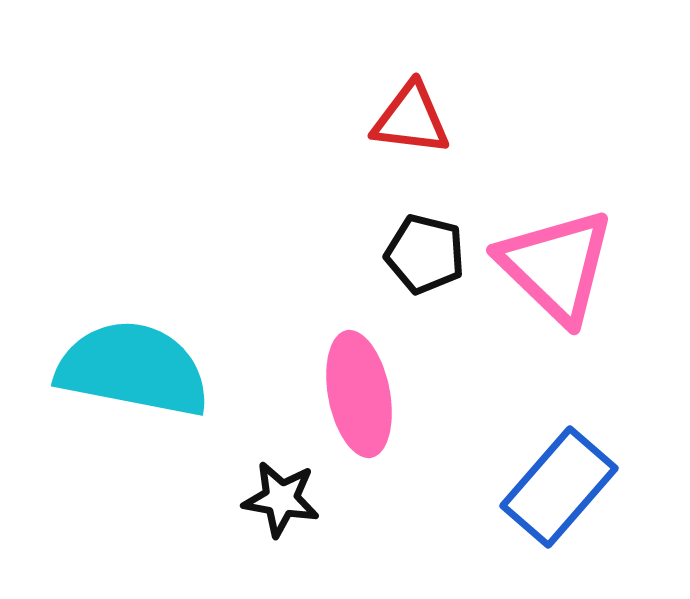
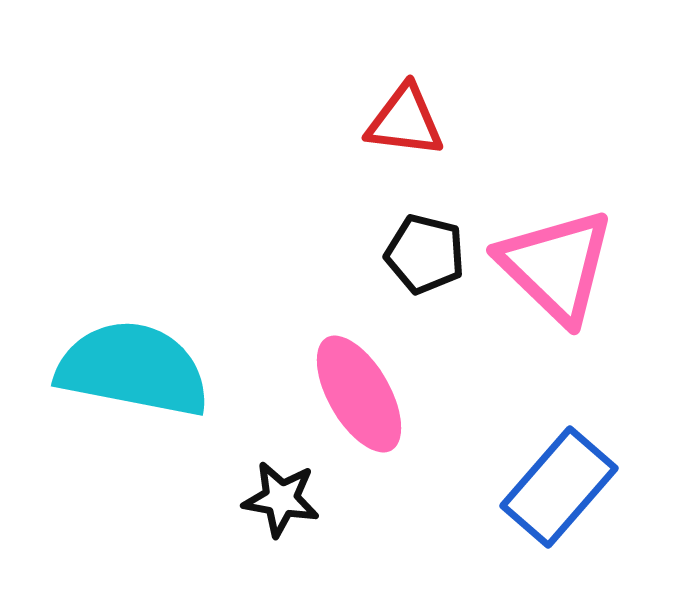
red triangle: moved 6 px left, 2 px down
pink ellipse: rotated 19 degrees counterclockwise
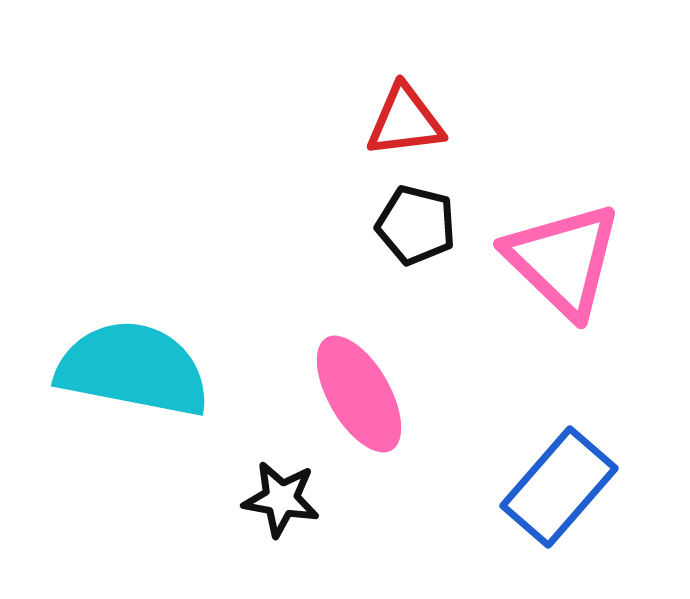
red triangle: rotated 14 degrees counterclockwise
black pentagon: moved 9 px left, 29 px up
pink triangle: moved 7 px right, 6 px up
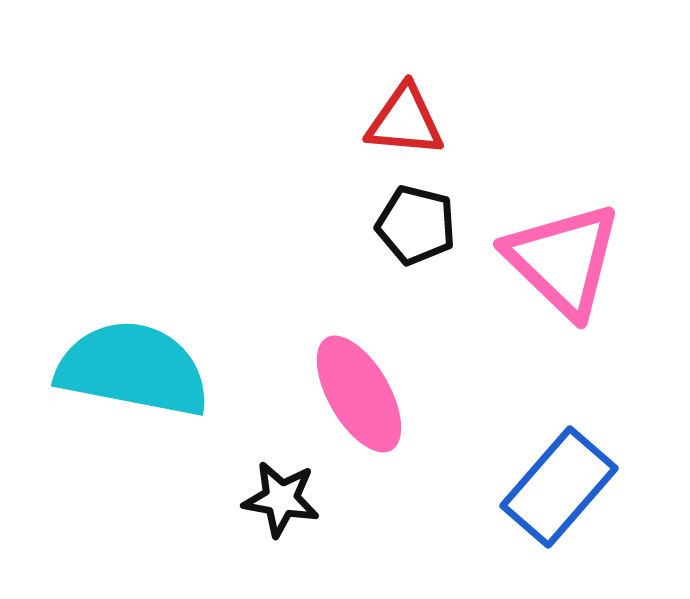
red triangle: rotated 12 degrees clockwise
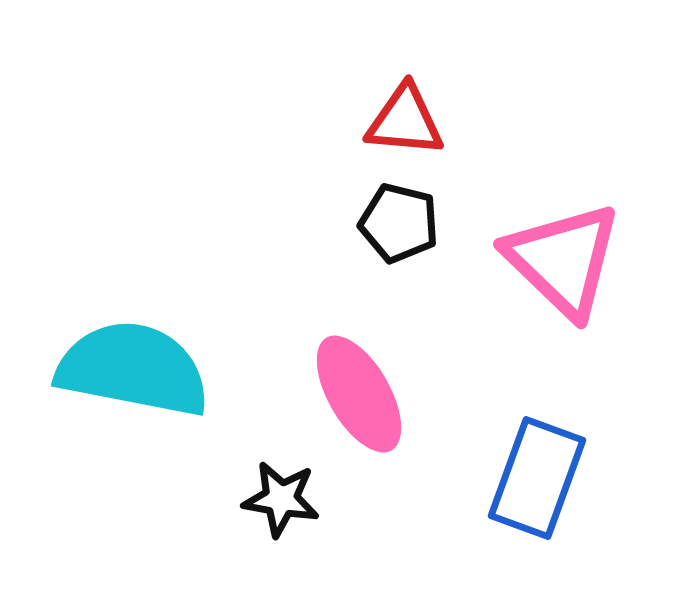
black pentagon: moved 17 px left, 2 px up
blue rectangle: moved 22 px left, 9 px up; rotated 21 degrees counterclockwise
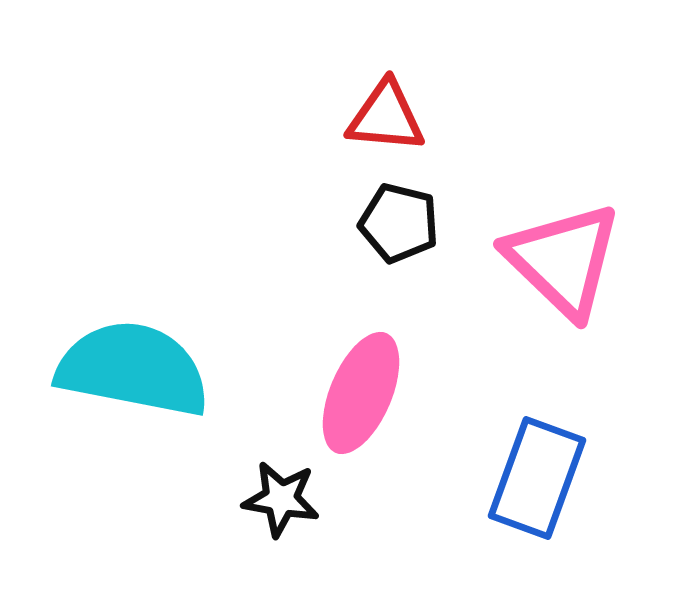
red triangle: moved 19 px left, 4 px up
pink ellipse: moved 2 px right, 1 px up; rotated 53 degrees clockwise
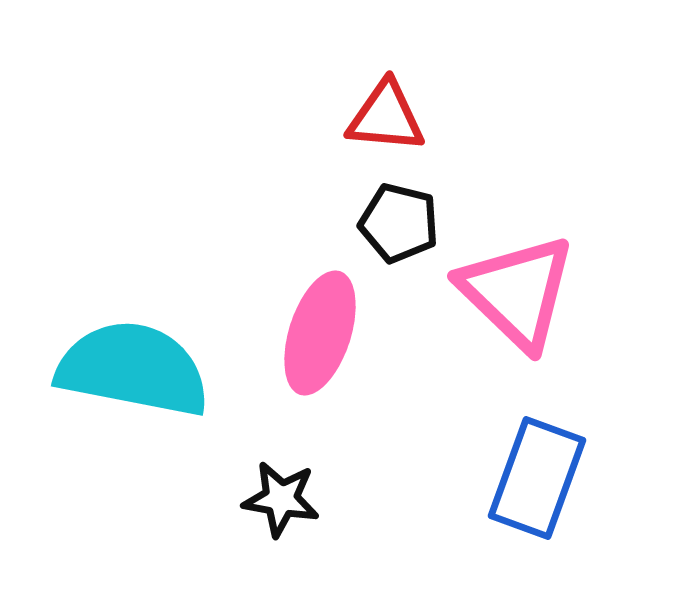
pink triangle: moved 46 px left, 32 px down
pink ellipse: moved 41 px left, 60 px up; rotated 5 degrees counterclockwise
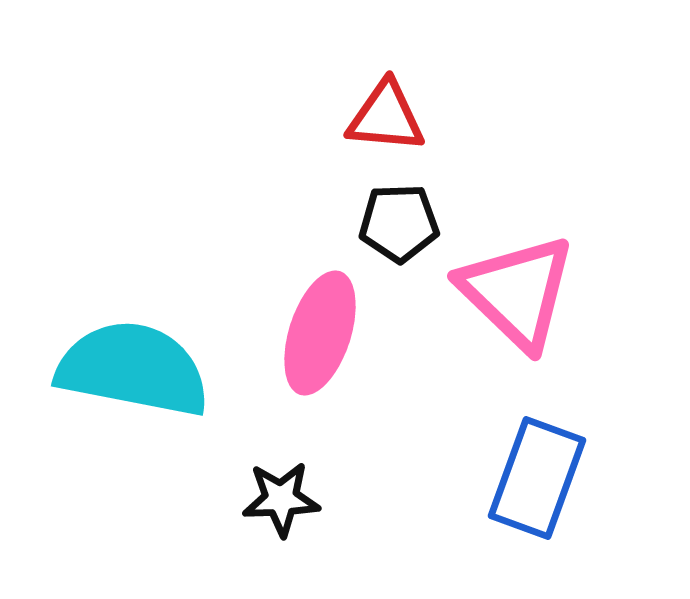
black pentagon: rotated 16 degrees counterclockwise
black star: rotated 12 degrees counterclockwise
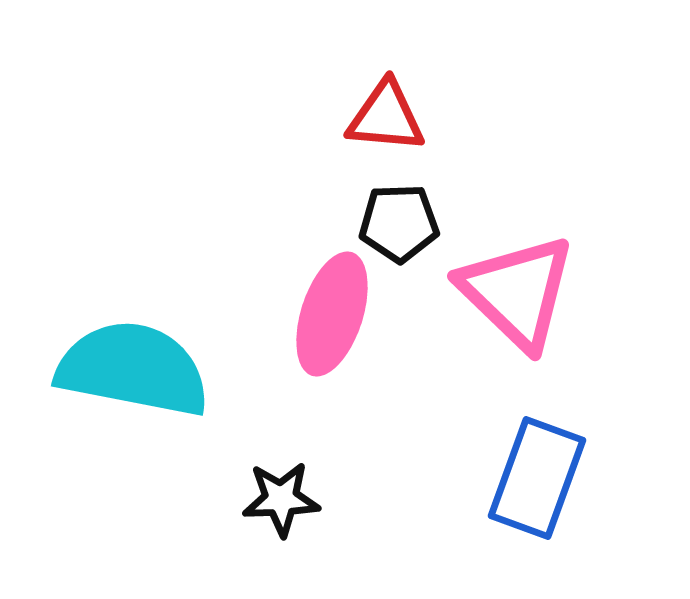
pink ellipse: moved 12 px right, 19 px up
